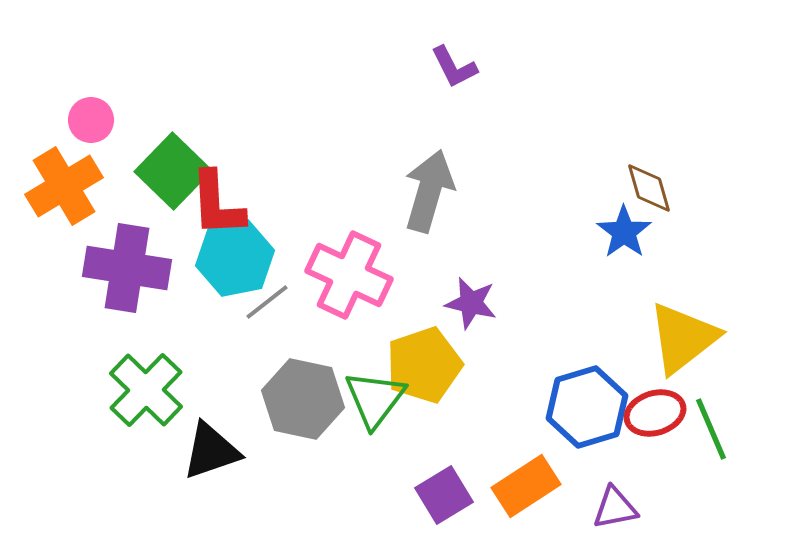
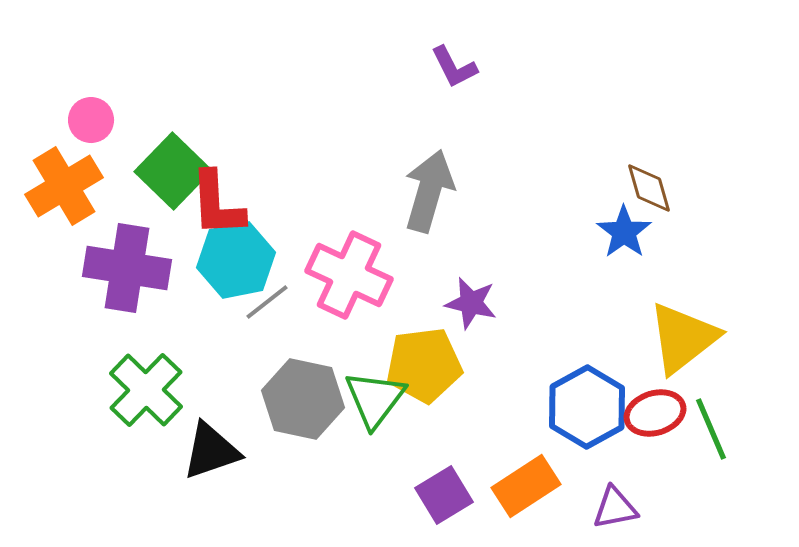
cyan hexagon: moved 1 px right, 2 px down
yellow pentagon: rotated 12 degrees clockwise
blue hexagon: rotated 12 degrees counterclockwise
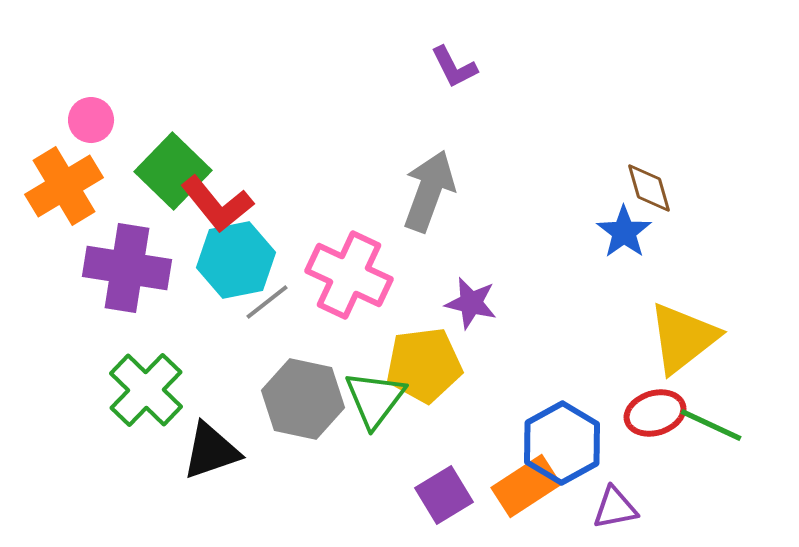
gray arrow: rotated 4 degrees clockwise
red L-shape: rotated 36 degrees counterclockwise
blue hexagon: moved 25 px left, 36 px down
green line: moved 4 px up; rotated 42 degrees counterclockwise
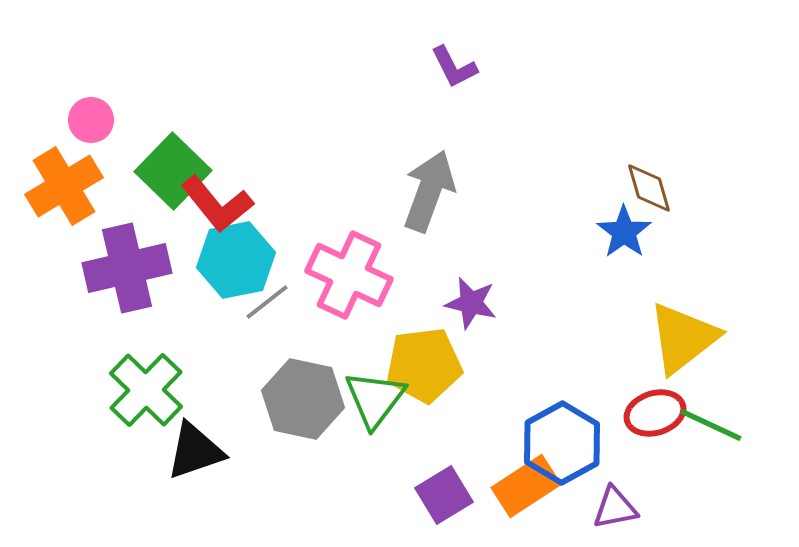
purple cross: rotated 22 degrees counterclockwise
black triangle: moved 16 px left
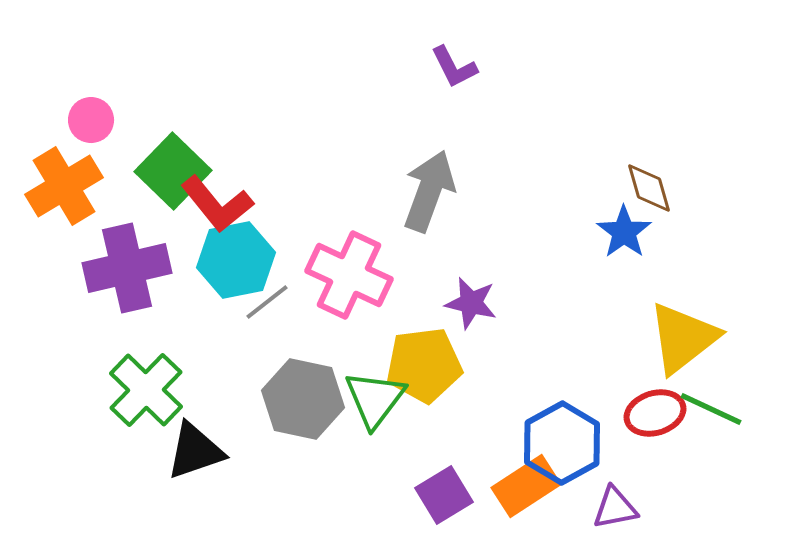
green line: moved 16 px up
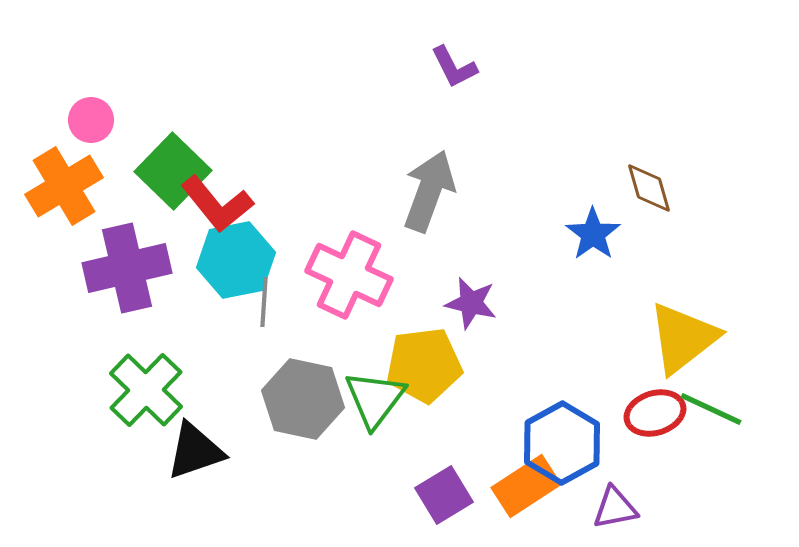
blue star: moved 31 px left, 2 px down
gray line: moved 3 px left; rotated 48 degrees counterclockwise
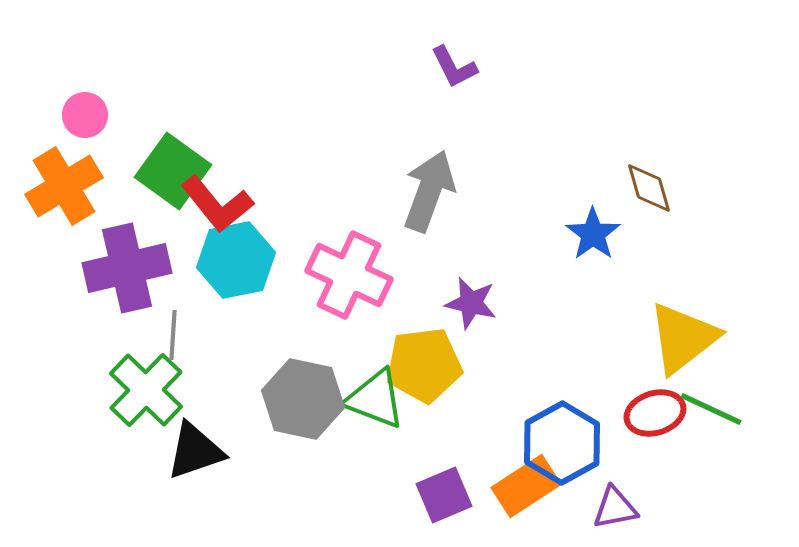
pink circle: moved 6 px left, 5 px up
green square: rotated 8 degrees counterclockwise
gray line: moved 91 px left, 33 px down
green triangle: rotated 46 degrees counterclockwise
purple square: rotated 8 degrees clockwise
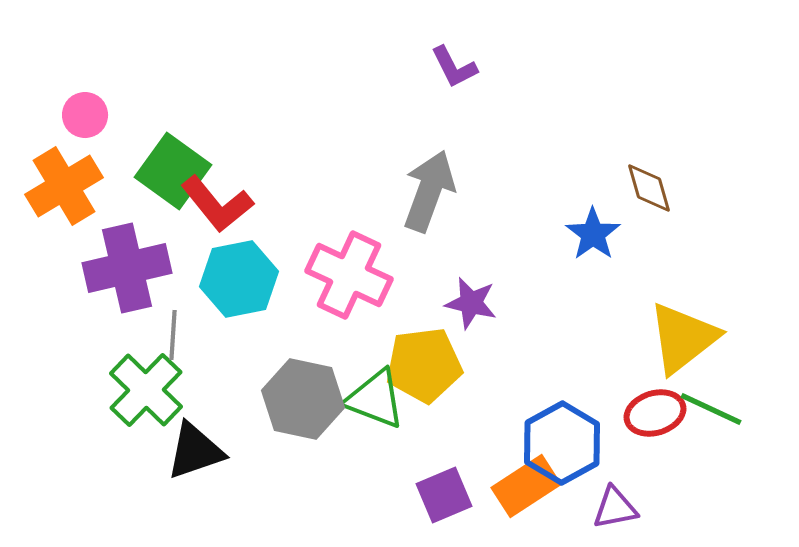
cyan hexagon: moved 3 px right, 19 px down
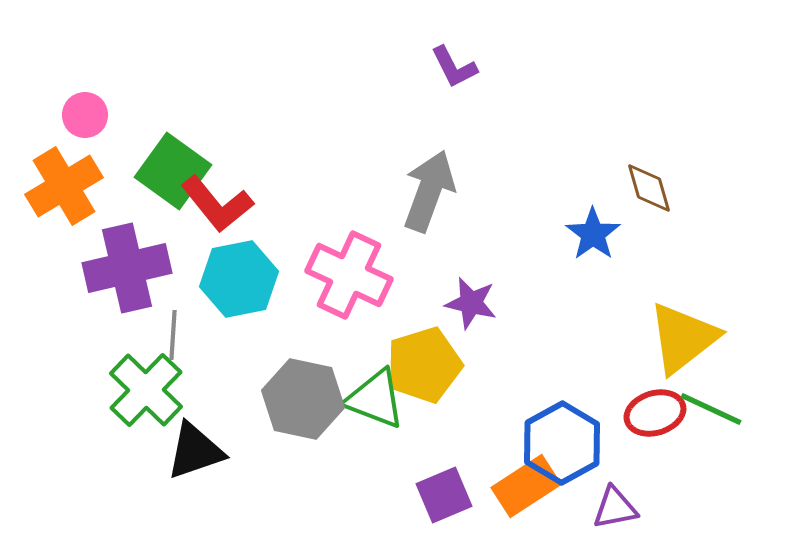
yellow pentagon: rotated 10 degrees counterclockwise
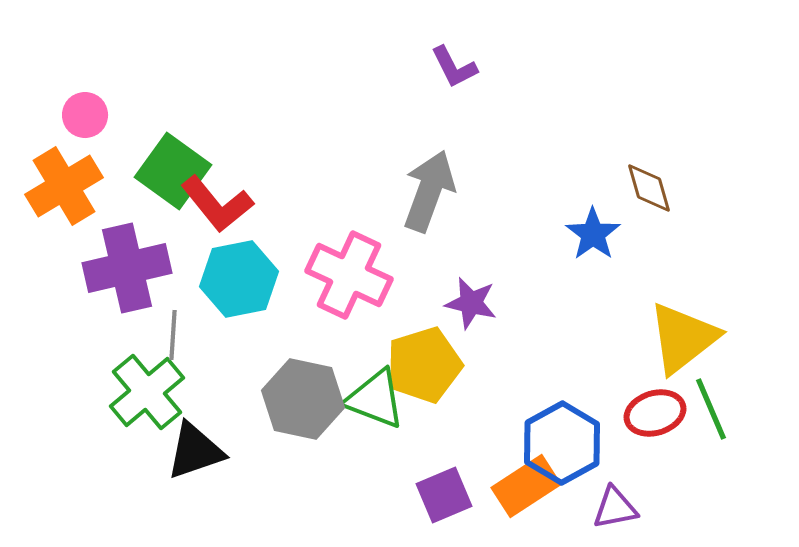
green cross: moved 1 px right, 2 px down; rotated 6 degrees clockwise
green line: rotated 42 degrees clockwise
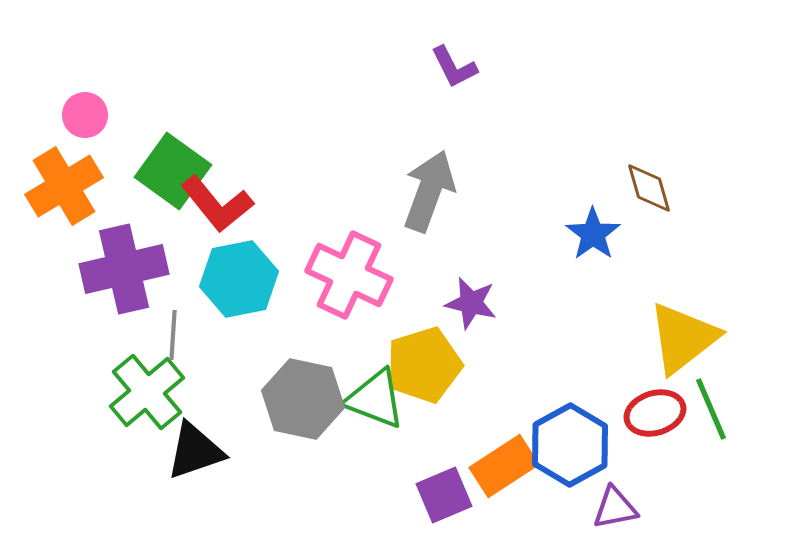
purple cross: moved 3 px left, 1 px down
blue hexagon: moved 8 px right, 2 px down
orange rectangle: moved 22 px left, 20 px up
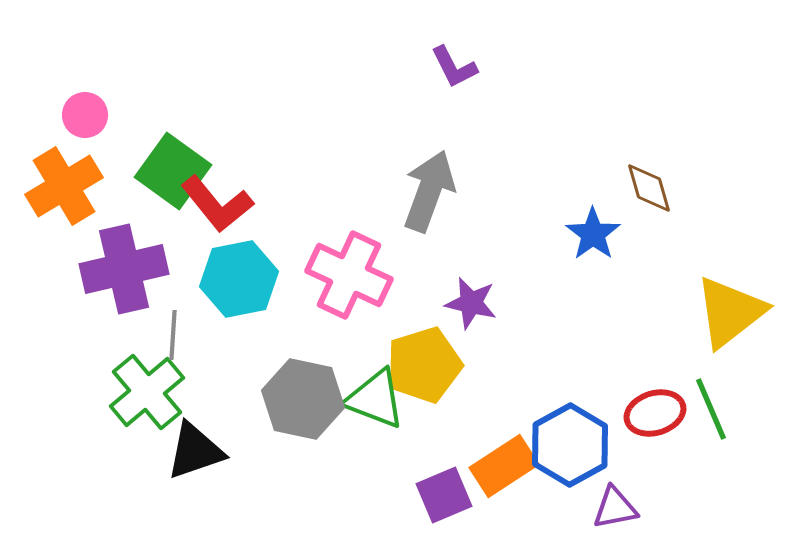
yellow triangle: moved 47 px right, 26 px up
